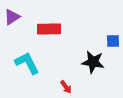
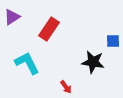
red rectangle: rotated 55 degrees counterclockwise
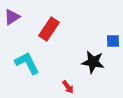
red arrow: moved 2 px right
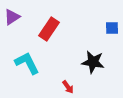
blue square: moved 1 px left, 13 px up
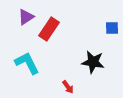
purple triangle: moved 14 px right
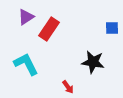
cyan L-shape: moved 1 px left, 1 px down
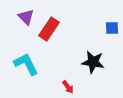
purple triangle: rotated 42 degrees counterclockwise
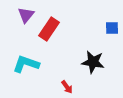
purple triangle: moved 2 px up; rotated 24 degrees clockwise
cyan L-shape: rotated 44 degrees counterclockwise
red arrow: moved 1 px left
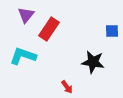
blue square: moved 3 px down
cyan L-shape: moved 3 px left, 8 px up
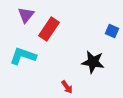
blue square: rotated 24 degrees clockwise
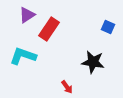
purple triangle: moved 1 px right; rotated 18 degrees clockwise
blue square: moved 4 px left, 4 px up
